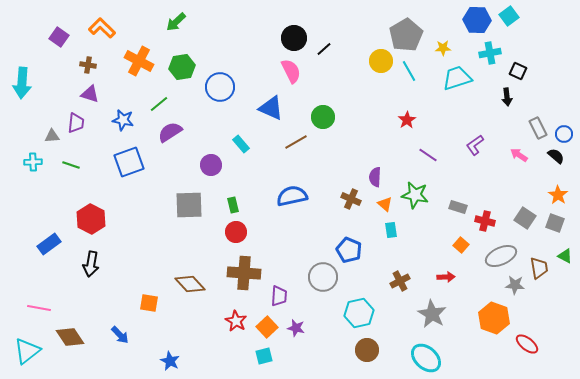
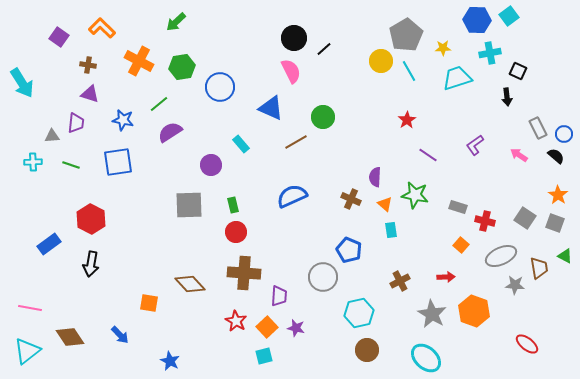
cyan arrow at (22, 83): rotated 36 degrees counterclockwise
blue square at (129, 162): moved 11 px left; rotated 12 degrees clockwise
blue semicircle at (292, 196): rotated 12 degrees counterclockwise
pink line at (39, 308): moved 9 px left
orange hexagon at (494, 318): moved 20 px left, 7 px up
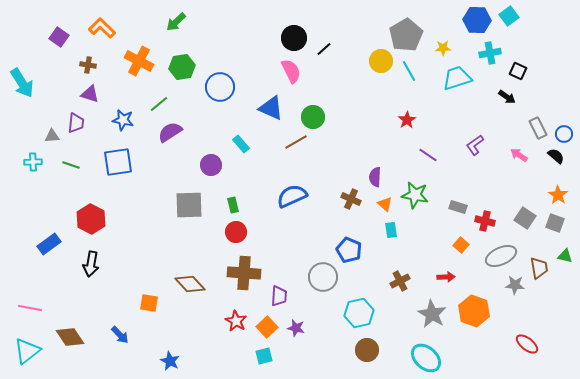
black arrow at (507, 97): rotated 48 degrees counterclockwise
green circle at (323, 117): moved 10 px left
green triangle at (565, 256): rotated 14 degrees counterclockwise
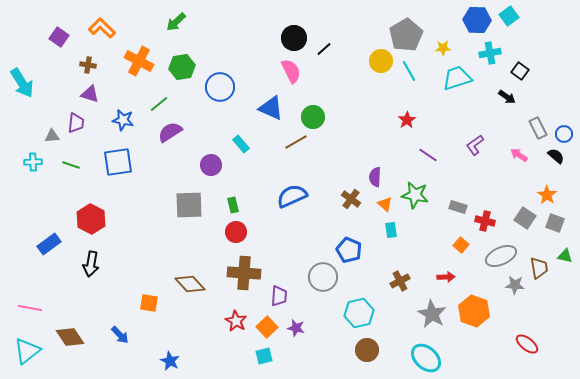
black square at (518, 71): moved 2 px right; rotated 12 degrees clockwise
orange star at (558, 195): moved 11 px left
brown cross at (351, 199): rotated 12 degrees clockwise
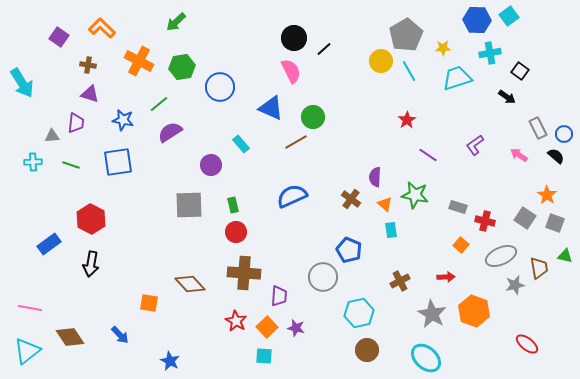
gray star at (515, 285): rotated 18 degrees counterclockwise
cyan square at (264, 356): rotated 18 degrees clockwise
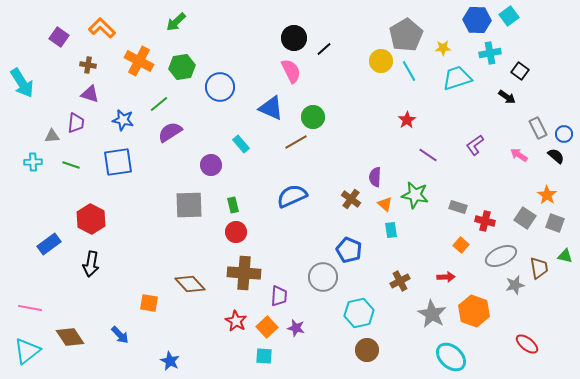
cyan ellipse at (426, 358): moved 25 px right, 1 px up
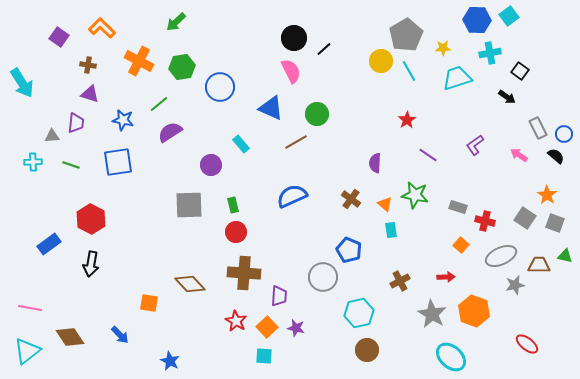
green circle at (313, 117): moved 4 px right, 3 px up
purple semicircle at (375, 177): moved 14 px up
brown trapezoid at (539, 268): moved 3 px up; rotated 80 degrees counterclockwise
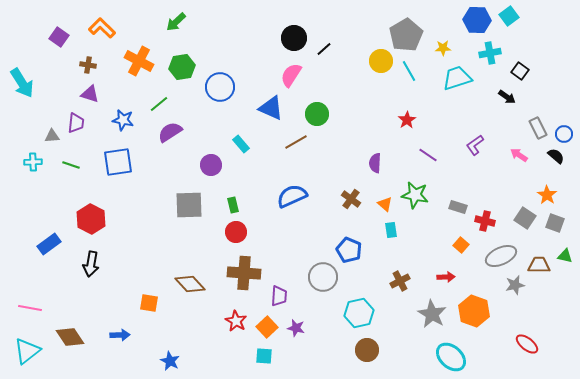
pink semicircle at (291, 71): moved 4 px down; rotated 120 degrees counterclockwise
blue arrow at (120, 335): rotated 48 degrees counterclockwise
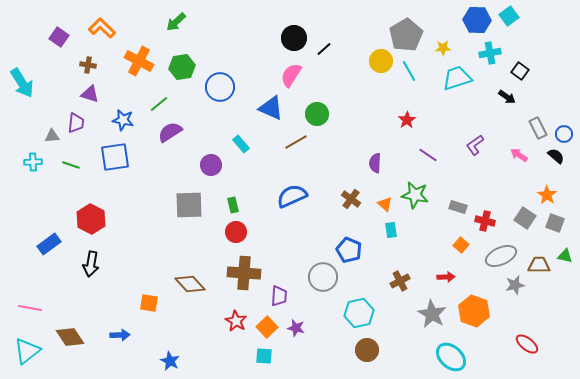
blue square at (118, 162): moved 3 px left, 5 px up
